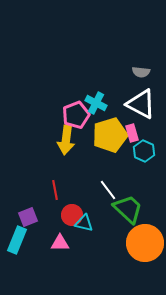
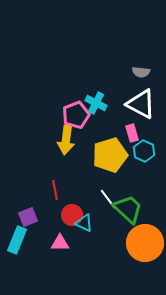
yellow pentagon: moved 20 px down
white line: moved 9 px down
cyan triangle: rotated 12 degrees clockwise
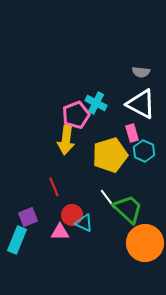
red line: moved 1 px left, 3 px up; rotated 12 degrees counterclockwise
pink triangle: moved 11 px up
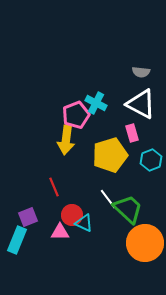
cyan hexagon: moved 7 px right, 9 px down; rotated 15 degrees clockwise
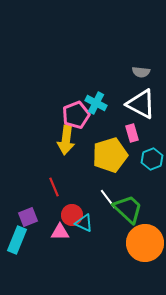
cyan hexagon: moved 1 px right, 1 px up
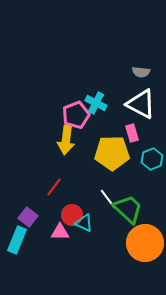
yellow pentagon: moved 2 px right, 2 px up; rotated 16 degrees clockwise
red line: rotated 60 degrees clockwise
purple square: rotated 30 degrees counterclockwise
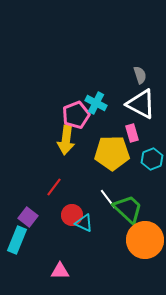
gray semicircle: moved 1 px left, 3 px down; rotated 114 degrees counterclockwise
pink triangle: moved 39 px down
orange circle: moved 3 px up
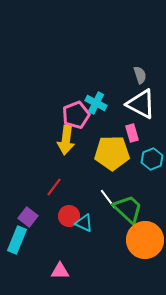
red circle: moved 3 px left, 1 px down
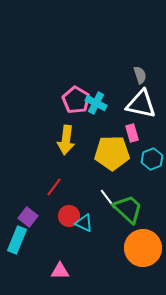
white triangle: rotated 16 degrees counterclockwise
pink pentagon: moved 15 px up; rotated 20 degrees counterclockwise
orange circle: moved 2 px left, 8 px down
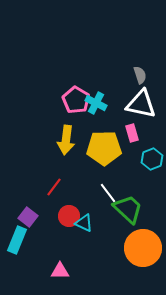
yellow pentagon: moved 8 px left, 5 px up
white line: moved 6 px up
